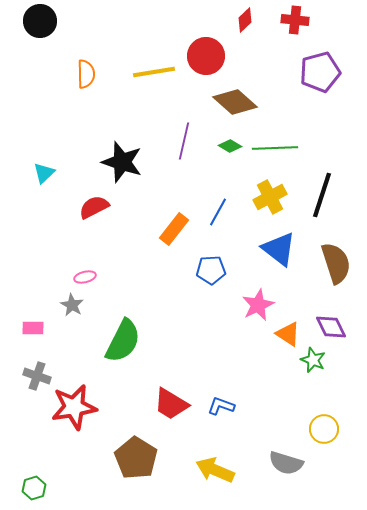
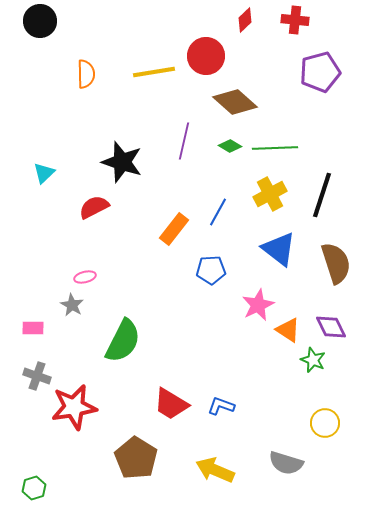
yellow cross: moved 3 px up
orange triangle: moved 4 px up
yellow circle: moved 1 px right, 6 px up
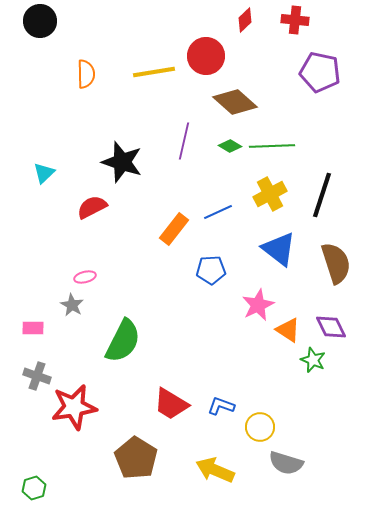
purple pentagon: rotated 27 degrees clockwise
green line: moved 3 px left, 2 px up
red semicircle: moved 2 px left
blue line: rotated 36 degrees clockwise
yellow circle: moved 65 px left, 4 px down
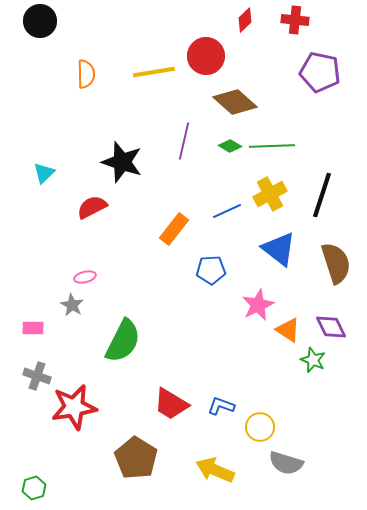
blue line: moved 9 px right, 1 px up
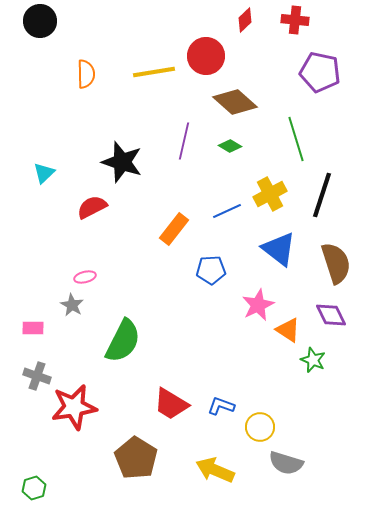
green line: moved 24 px right, 7 px up; rotated 75 degrees clockwise
purple diamond: moved 12 px up
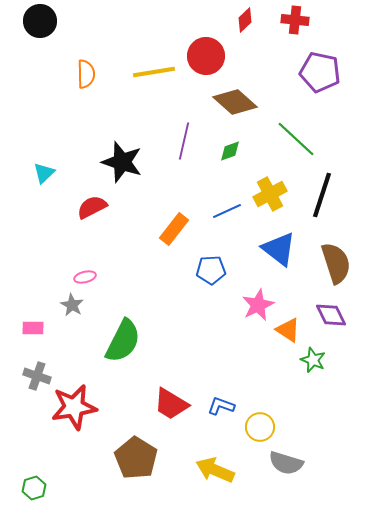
green line: rotated 30 degrees counterclockwise
green diamond: moved 5 px down; rotated 50 degrees counterclockwise
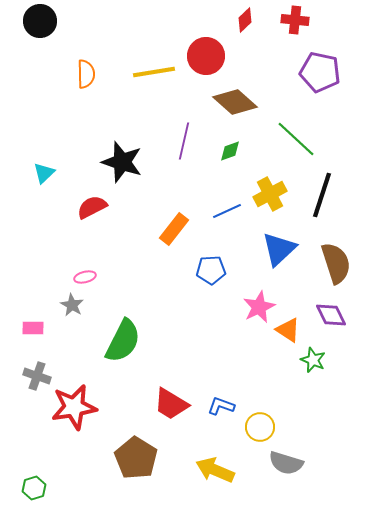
blue triangle: rotated 39 degrees clockwise
pink star: moved 1 px right, 2 px down
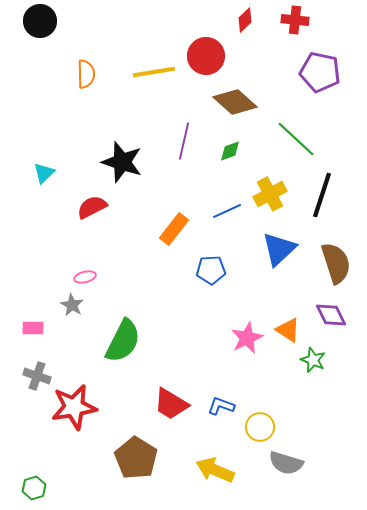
pink star: moved 12 px left, 31 px down
